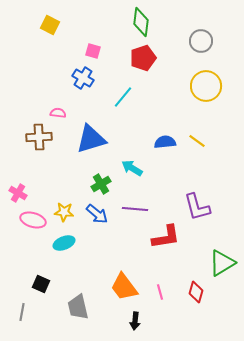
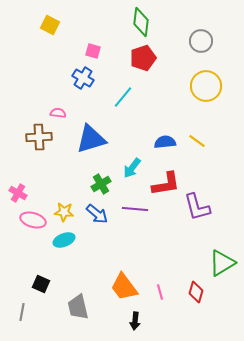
cyan arrow: rotated 85 degrees counterclockwise
red L-shape: moved 53 px up
cyan ellipse: moved 3 px up
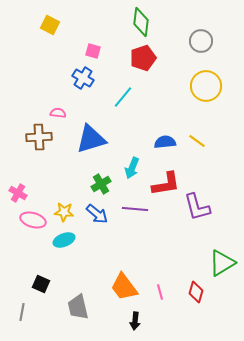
cyan arrow: rotated 15 degrees counterclockwise
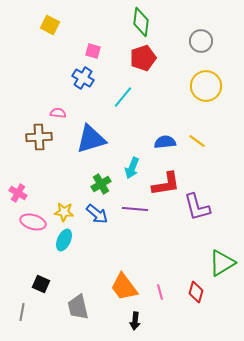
pink ellipse: moved 2 px down
cyan ellipse: rotated 45 degrees counterclockwise
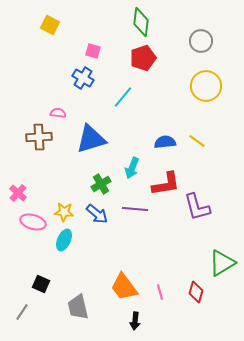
pink cross: rotated 12 degrees clockwise
gray line: rotated 24 degrees clockwise
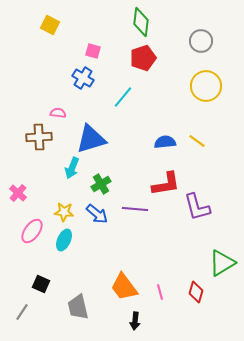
cyan arrow: moved 60 px left
pink ellipse: moved 1 px left, 9 px down; rotated 70 degrees counterclockwise
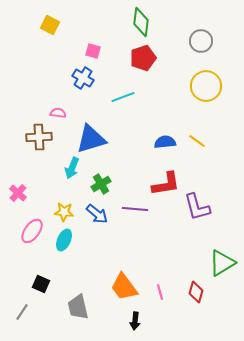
cyan line: rotated 30 degrees clockwise
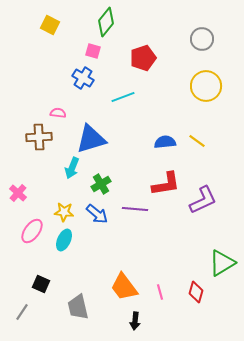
green diamond: moved 35 px left; rotated 32 degrees clockwise
gray circle: moved 1 px right, 2 px up
purple L-shape: moved 6 px right, 7 px up; rotated 100 degrees counterclockwise
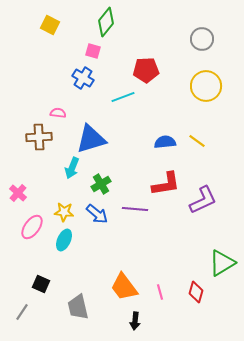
red pentagon: moved 3 px right, 12 px down; rotated 15 degrees clockwise
pink ellipse: moved 4 px up
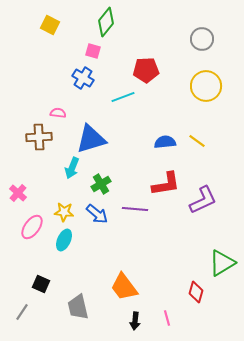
pink line: moved 7 px right, 26 px down
